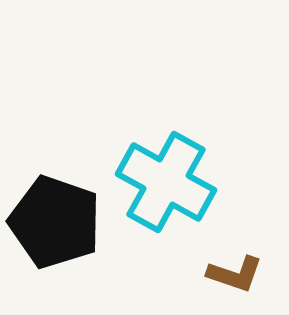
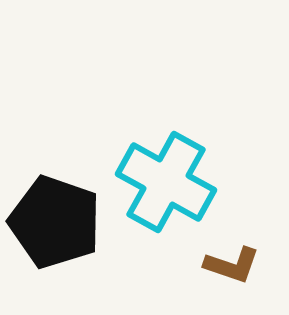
brown L-shape: moved 3 px left, 9 px up
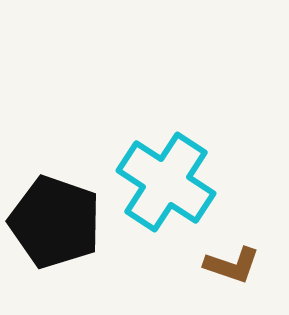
cyan cross: rotated 4 degrees clockwise
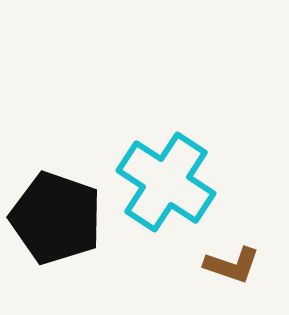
black pentagon: moved 1 px right, 4 px up
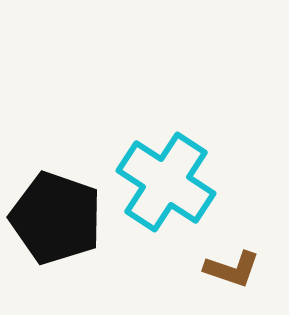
brown L-shape: moved 4 px down
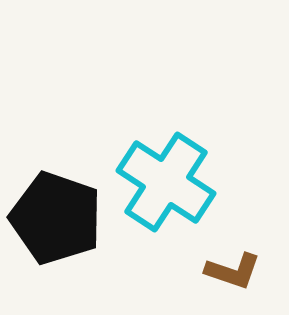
brown L-shape: moved 1 px right, 2 px down
